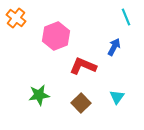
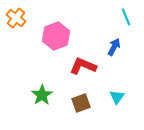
green star: moved 3 px right; rotated 25 degrees counterclockwise
brown square: rotated 24 degrees clockwise
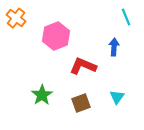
blue arrow: rotated 24 degrees counterclockwise
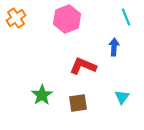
orange cross: rotated 18 degrees clockwise
pink hexagon: moved 11 px right, 17 px up
cyan triangle: moved 5 px right
brown square: moved 3 px left; rotated 12 degrees clockwise
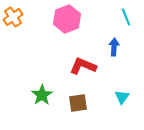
orange cross: moved 3 px left, 1 px up
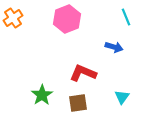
orange cross: moved 1 px down
blue arrow: rotated 102 degrees clockwise
red L-shape: moved 7 px down
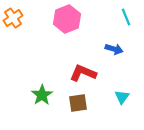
blue arrow: moved 2 px down
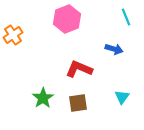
orange cross: moved 17 px down
red L-shape: moved 4 px left, 4 px up
green star: moved 1 px right, 3 px down
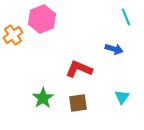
pink hexagon: moved 25 px left
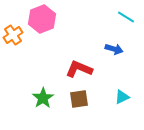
cyan line: rotated 36 degrees counterclockwise
cyan triangle: rotated 28 degrees clockwise
brown square: moved 1 px right, 4 px up
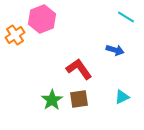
orange cross: moved 2 px right
blue arrow: moved 1 px right, 1 px down
red L-shape: rotated 32 degrees clockwise
green star: moved 9 px right, 2 px down
